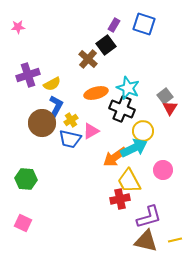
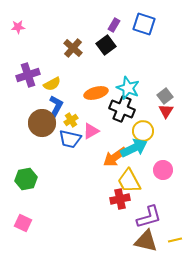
brown cross: moved 15 px left, 11 px up
red triangle: moved 4 px left, 3 px down
green hexagon: rotated 15 degrees counterclockwise
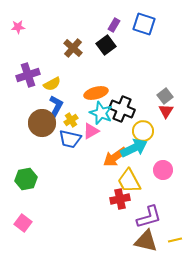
cyan star: moved 27 px left, 25 px down
pink square: rotated 12 degrees clockwise
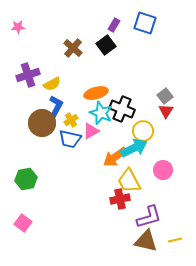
blue square: moved 1 px right, 1 px up
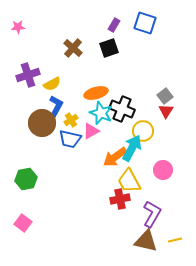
black square: moved 3 px right, 3 px down; rotated 18 degrees clockwise
cyan arrow: moved 2 px left; rotated 36 degrees counterclockwise
purple L-shape: moved 3 px right, 3 px up; rotated 44 degrees counterclockwise
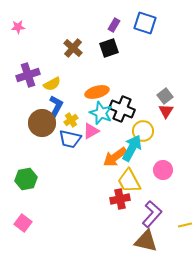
orange ellipse: moved 1 px right, 1 px up
purple L-shape: rotated 12 degrees clockwise
yellow line: moved 10 px right, 15 px up
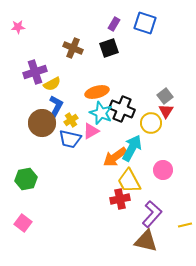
purple rectangle: moved 1 px up
brown cross: rotated 18 degrees counterclockwise
purple cross: moved 7 px right, 3 px up
yellow circle: moved 8 px right, 8 px up
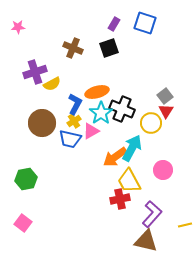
blue L-shape: moved 19 px right, 2 px up
cyan star: rotated 15 degrees clockwise
yellow cross: moved 3 px right, 1 px down
